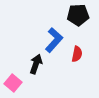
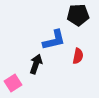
blue L-shape: rotated 35 degrees clockwise
red semicircle: moved 1 px right, 2 px down
pink square: rotated 18 degrees clockwise
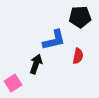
black pentagon: moved 2 px right, 2 px down
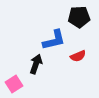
black pentagon: moved 1 px left
red semicircle: rotated 56 degrees clockwise
pink square: moved 1 px right, 1 px down
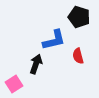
black pentagon: rotated 20 degrees clockwise
red semicircle: rotated 98 degrees clockwise
